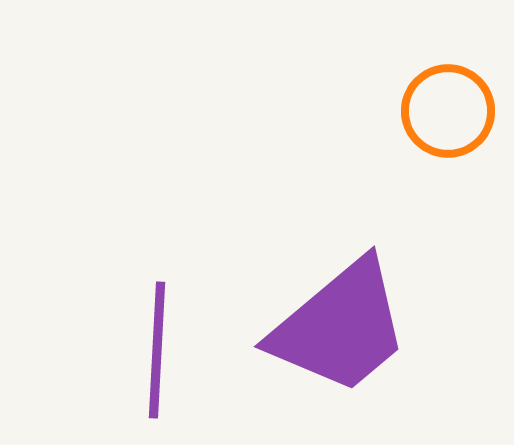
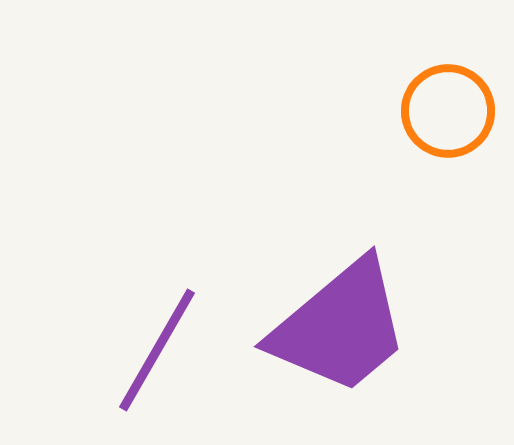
purple line: rotated 27 degrees clockwise
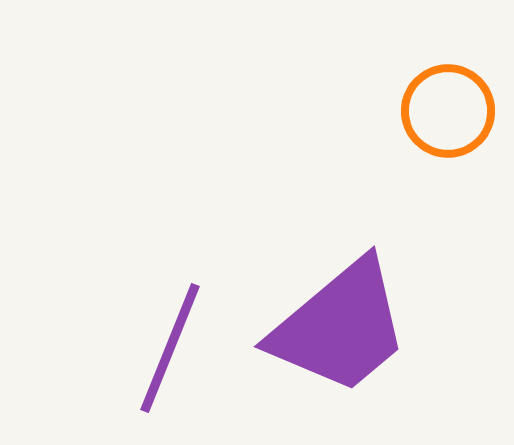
purple line: moved 13 px right, 2 px up; rotated 8 degrees counterclockwise
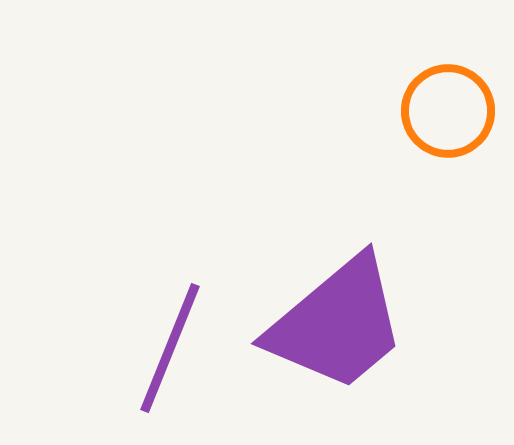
purple trapezoid: moved 3 px left, 3 px up
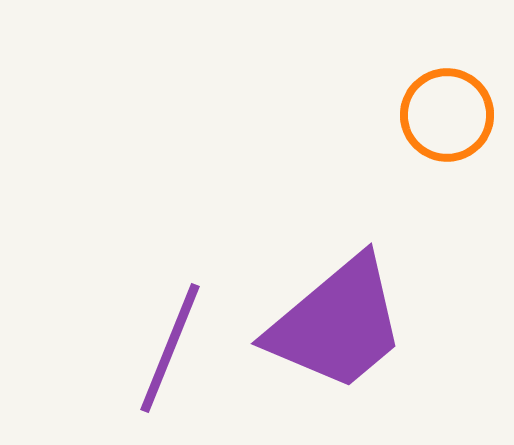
orange circle: moved 1 px left, 4 px down
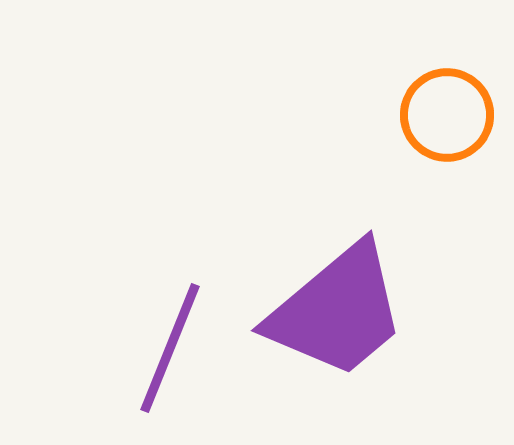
purple trapezoid: moved 13 px up
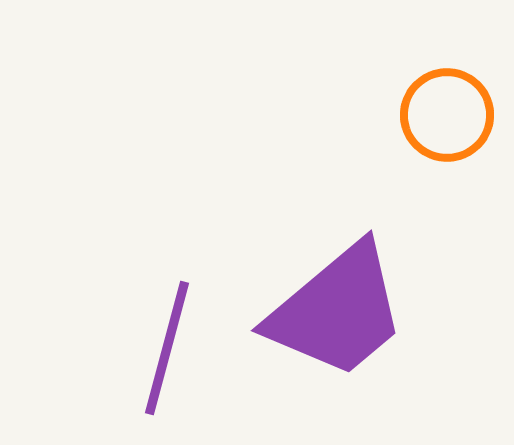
purple line: moved 3 px left; rotated 7 degrees counterclockwise
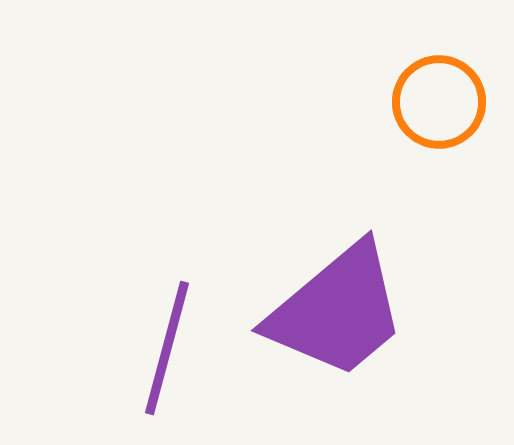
orange circle: moved 8 px left, 13 px up
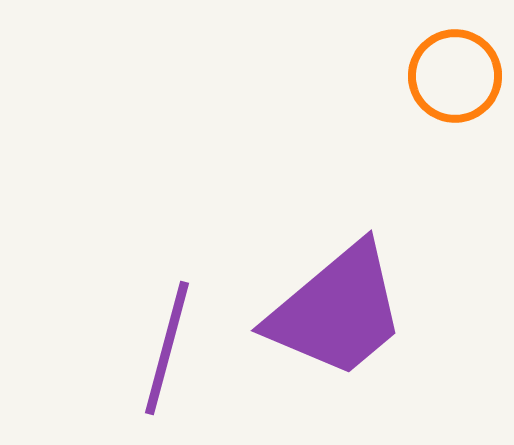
orange circle: moved 16 px right, 26 px up
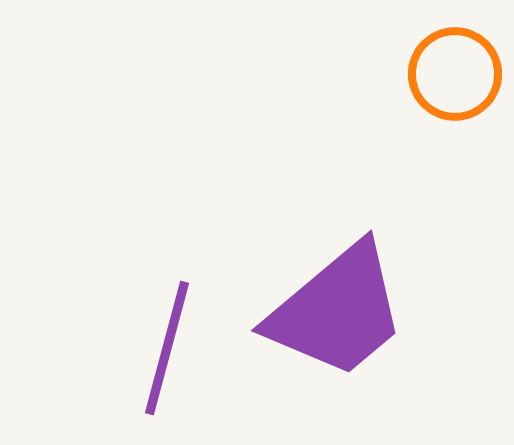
orange circle: moved 2 px up
